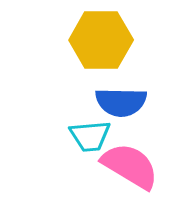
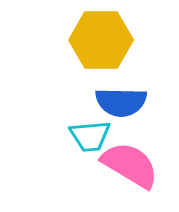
pink semicircle: moved 1 px up
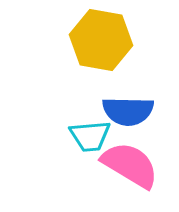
yellow hexagon: rotated 10 degrees clockwise
blue semicircle: moved 7 px right, 9 px down
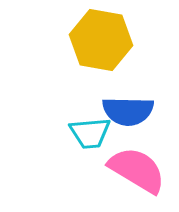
cyan trapezoid: moved 3 px up
pink semicircle: moved 7 px right, 5 px down
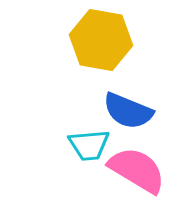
blue semicircle: rotated 21 degrees clockwise
cyan trapezoid: moved 1 px left, 12 px down
